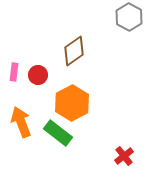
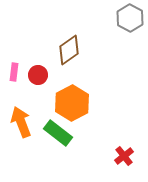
gray hexagon: moved 1 px right, 1 px down
brown diamond: moved 5 px left, 1 px up
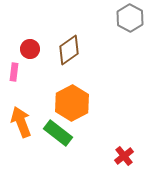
red circle: moved 8 px left, 26 px up
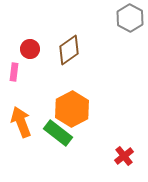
orange hexagon: moved 6 px down
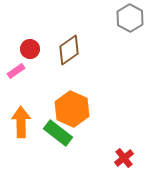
pink rectangle: moved 2 px right, 1 px up; rotated 48 degrees clockwise
orange hexagon: rotated 8 degrees counterclockwise
orange arrow: rotated 20 degrees clockwise
red cross: moved 2 px down
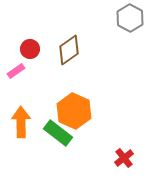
orange hexagon: moved 2 px right, 2 px down
